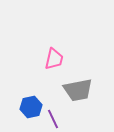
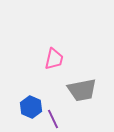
gray trapezoid: moved 4 px right
blue hexagon: rotated 25 degrees counterclockwise
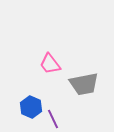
pink trapezoid: moved 4 px left, 5 px down; rotated 130 degrees clockwise
gray trapezoid: moved 2 px right, 6 px up
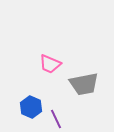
pink trapezoid: rotated 30 degrees counterclockwise
purple line: moved 3 px right
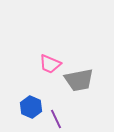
gray trapezoid: moved 5 px left, 4 px up
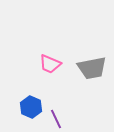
gray trapezoid: moved 13 px right, 12 px up
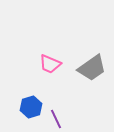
gray trapezoid: rotated 24 degrees counterclockwise
blue hexagon: rotated 20 degrees clockwise
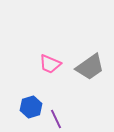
gray trapezoid: moved 2 px left, 1 px up
